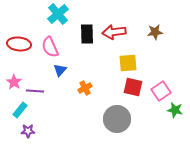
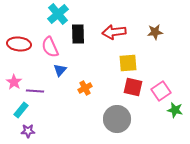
black rectangle: moved 9 px left
cyan rectangle: moved 1 px right
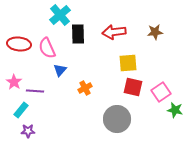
cyan cross: moved 2 px right, 1 px down
pink semicircle: moved 3 px left, 1 px down
pink square: moved 1 px down
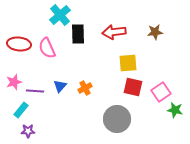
blue triangle: moved 16 px down
pink star: rotated 21 degrees clockwise
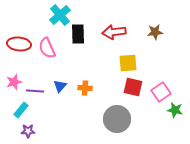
orange cross: rotated 32 degrees clockwise
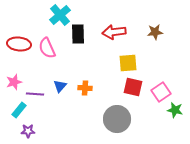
purple line: moved 3 px down
cyan rectangle: moved 2 px left
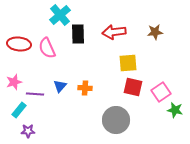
gray circle: moved 1 px left, 1 px down
